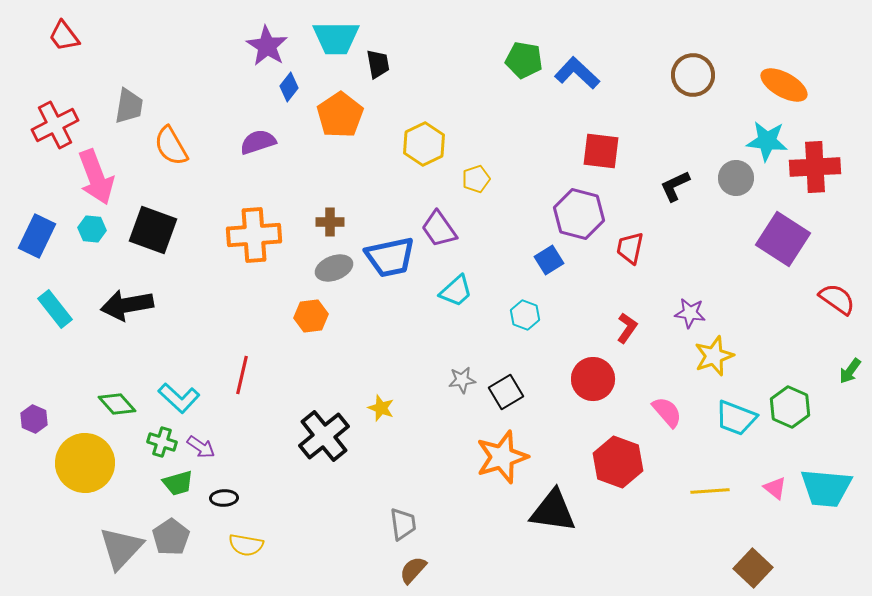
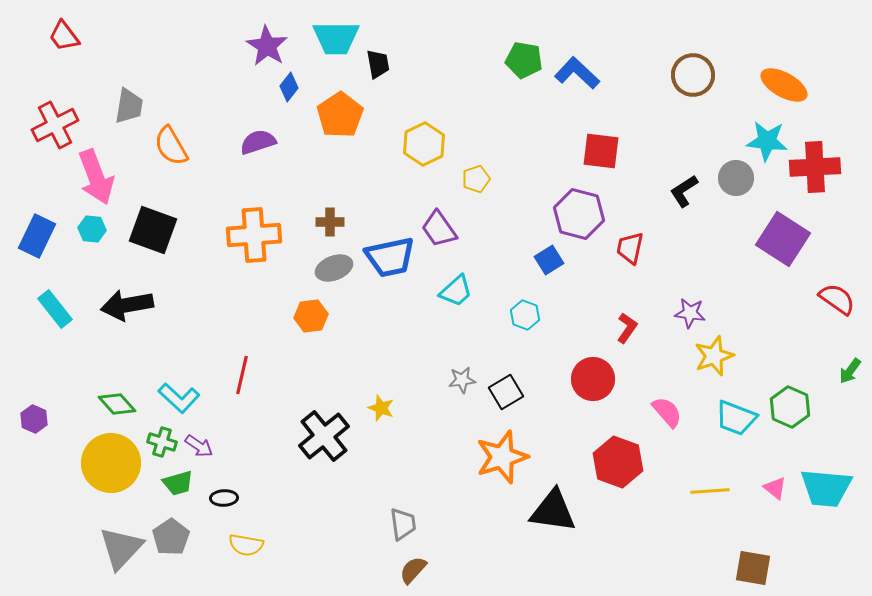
black L-shape at (675, 186): moved 9 px right, 5 px down; rotated 8 degrees counterclockwise
purple arrow at (201, 447): moved 2 px left, 1 px up
yellow circle at (85, 463): moved 26 px right
brown square at (753, 568): rotated 33 degrees counterclockwise
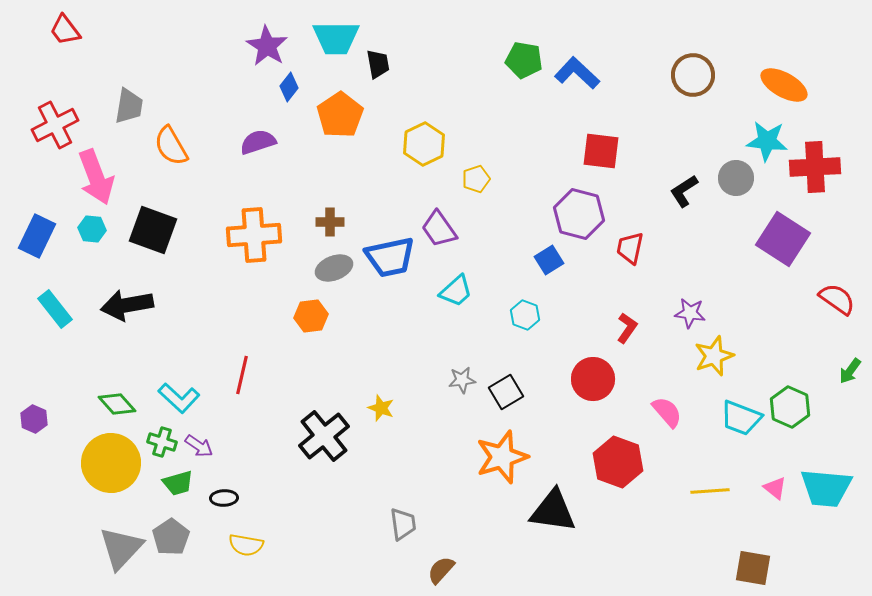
red trapezoid at (64, 36): moved 1 px right, 6 px up
cyan trapezoid at (736, 418): moved 5 px right
brown semicircle at (413, 570): moved 28 px right
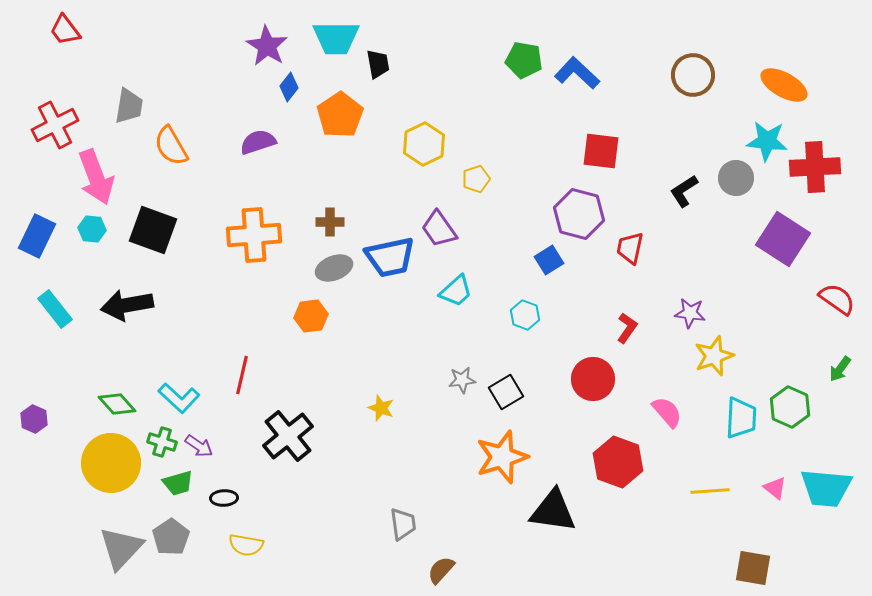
green arrow at (850, 371): moved 10 px left, 2 px up
cyan trapezoid at (741, 418): rotated 108 degrees counterclockwise
black cross at (324, 436): moved 36 px left
